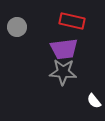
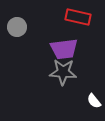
red rectangle: moved 6 px right, 4 px up
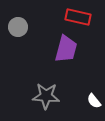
gray circle: moved 1 px right
purple trapezoid: moved 2 px right; rotated 68 degrees counterclockwise
gray star: moved 17 px left, 24 px down
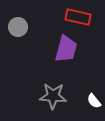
gray star: moved 7 px right
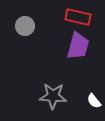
gray circle: moved 7 px right, 1 px up
purple trapezoid: moved 12 px right, 3 px up
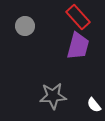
red rectangle: rotated 35 degrees clockwise
gray star: rotated 8 degrees counterclockwise
white semicircle: moved 4 px down
